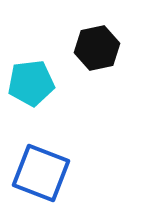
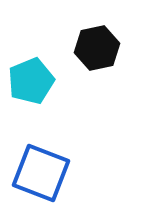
cyan pentagon: moved 2 px up; rotated 15 degrees counterclockwise
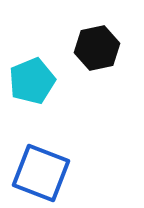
cyan pentagon: moved 1 px right
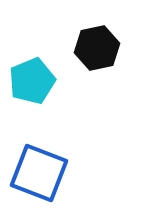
blue square: moved 2 px left
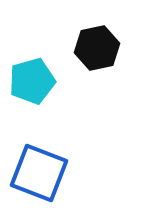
cyan pentagon: rotated 6 degrees clockwise
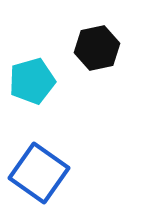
blue square: rotated 14 degrees clockwise
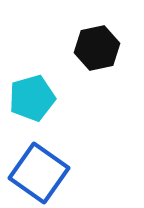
cyan pentagon: moved 17 px down
